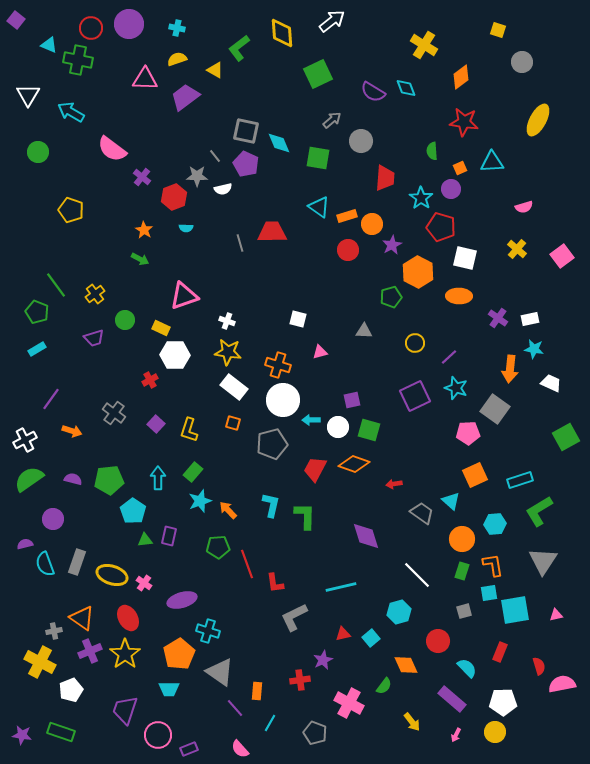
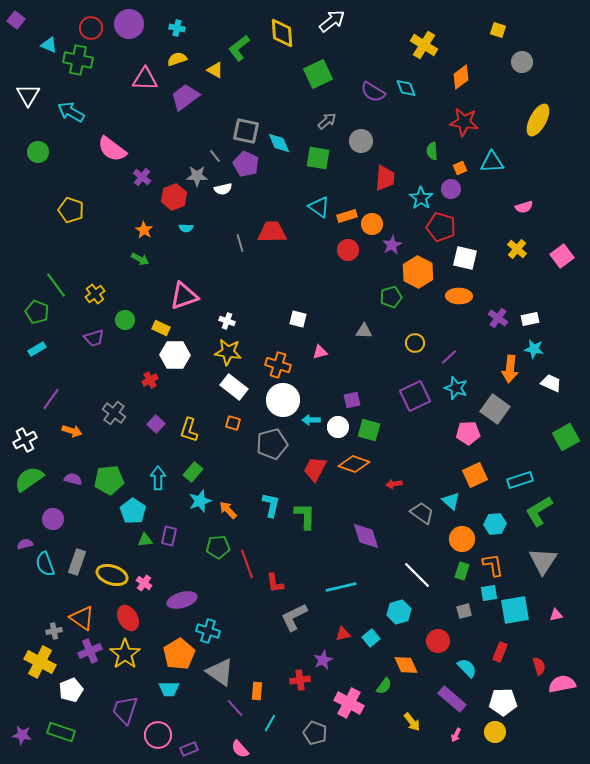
gray arrow at (332, 120): moved 5 px left, 1 px down
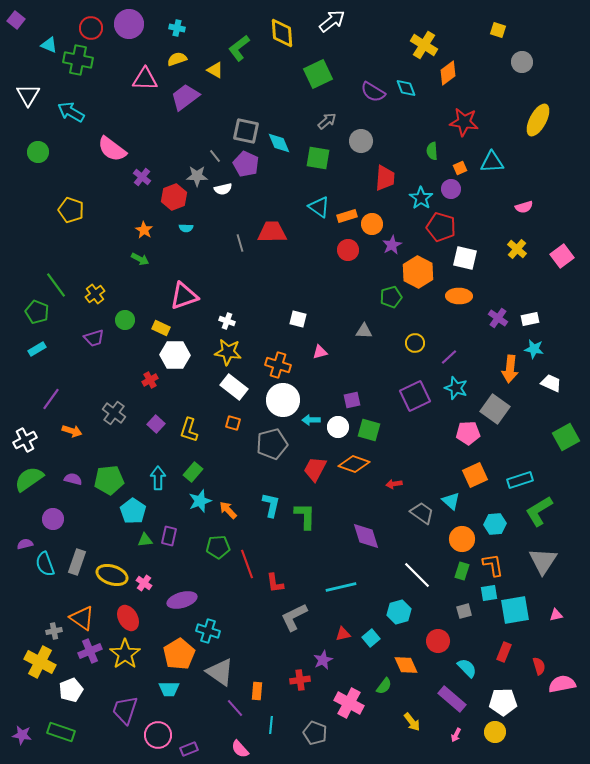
orange diamond at (461, 77): moved 13 px left, 4 px up
red rectangle at (500, 652): moved 4 px right
cyan line at (270, 723): moved 1 px right, 2 px down; rotated 24 degrees counterclockwise
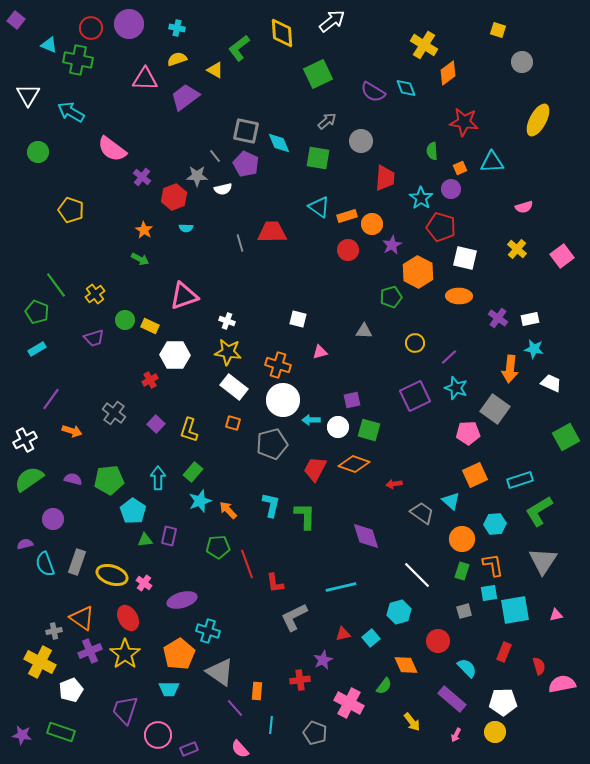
yellow rectangle at (161, 328): moved 11 px left, 2 px up
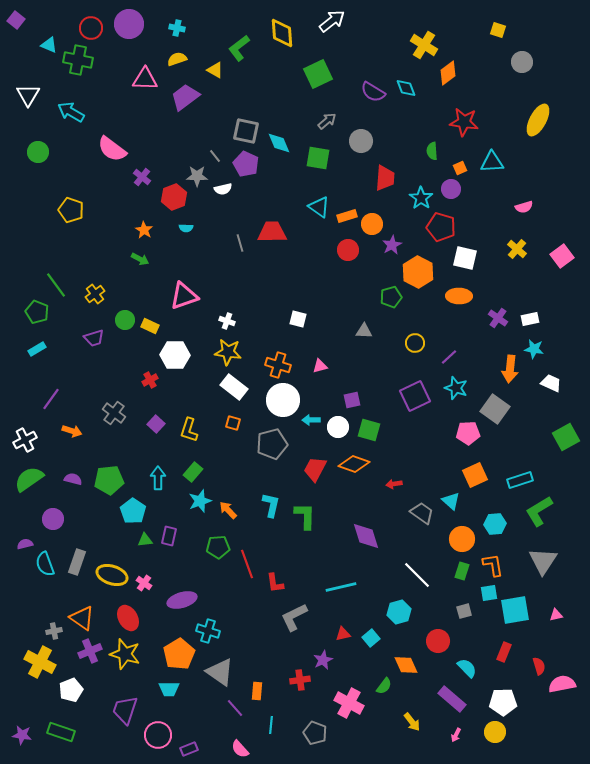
pink triangle at (320, 352): moved 14 px down
yellow star at (125, 654): rotated 20 degrees counterclockwise
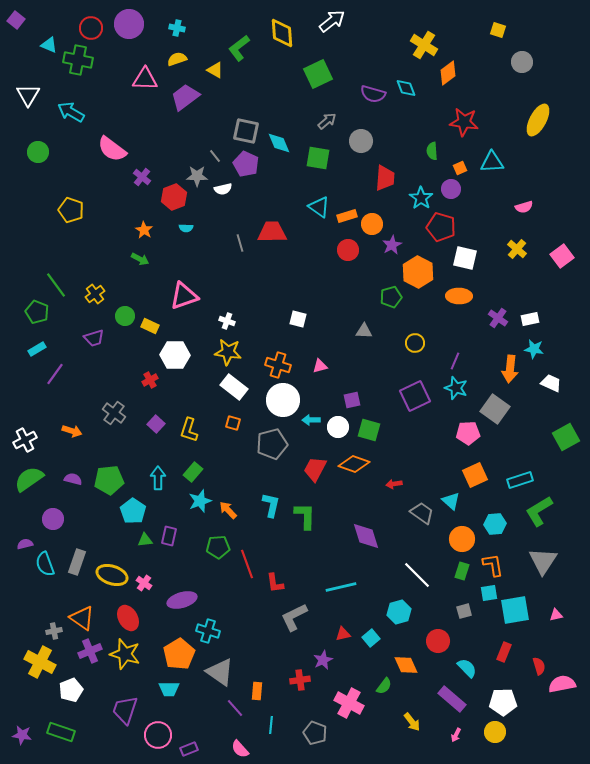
purple semicircle at (373, 92): moved 2 px down; rotated 15 degrees counterclockwise
green circle at (125, 320): moved 4 px up
purple line at (449, 357): moved 6 px right, 4 px down; rotated 24 degrees counterclockwise
purple line at (51, 399): moved 4 px right, 25 px up
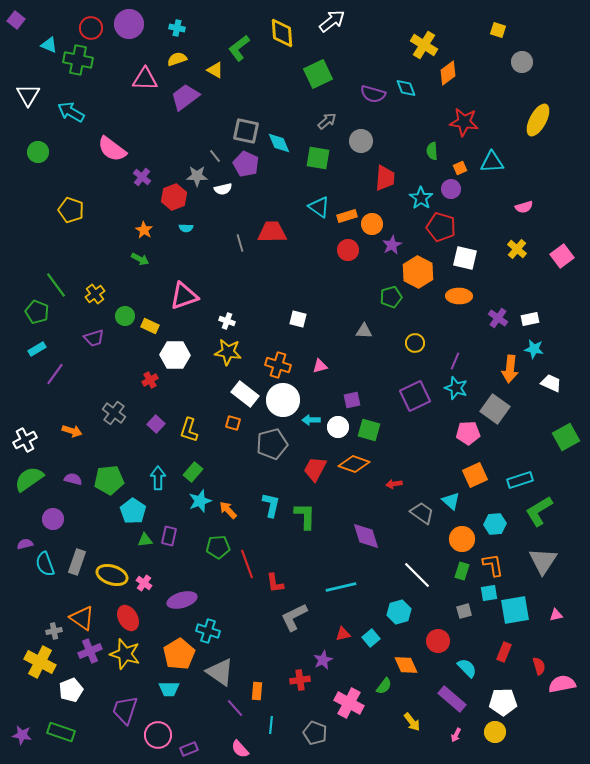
white rectangle at (234, 387): moved 11 px right, 7 px down
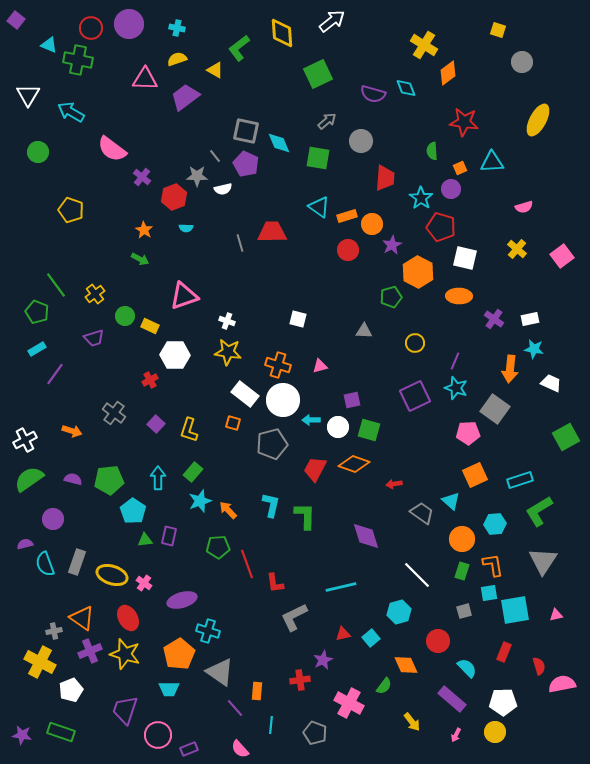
purple cross at (498, 318): moved 4 px left, 1 px down
